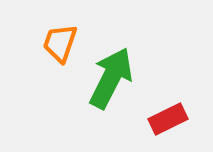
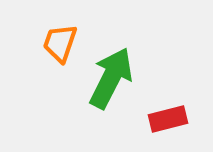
red rectangle: rotated 12 degrees clockwise
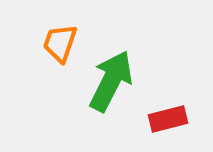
green arrow: moved 3 px down
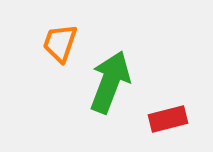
green arrow: moved 1 px left, 1 px down; rotated 6 degrees counterclockwise
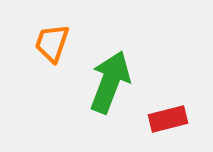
orange trapezoid: moved 8 px left
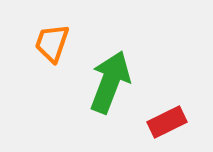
red rectangle: moved 1 px left, 3 px down; rotated 12 degrees counterclockwise
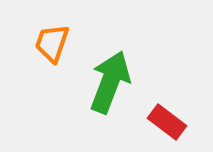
red rectangle: rotated 63 degrees clockwise
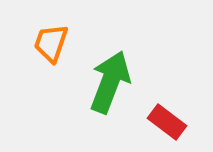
orange trapezoid: moved 1 px left
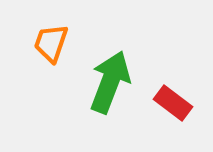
red rectangle: moved 6 px right, 19 px up
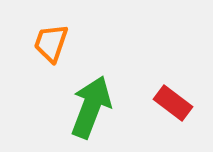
green arrow: moved 19 px left, 25 px down
